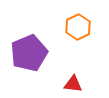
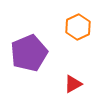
red triangle: rotated 36 degrees counterclockwise
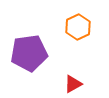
purple pentagon: rotated 15 degrees clockwise
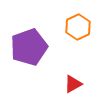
purple pentagon: moved 6 px up; rotated 12 degrees counterclockwise
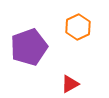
red triangle: moved 3 px left
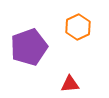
red triangle: rotated 24 degrees clockwise
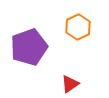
red triangle: rotated 30 degrees counterclockwise
